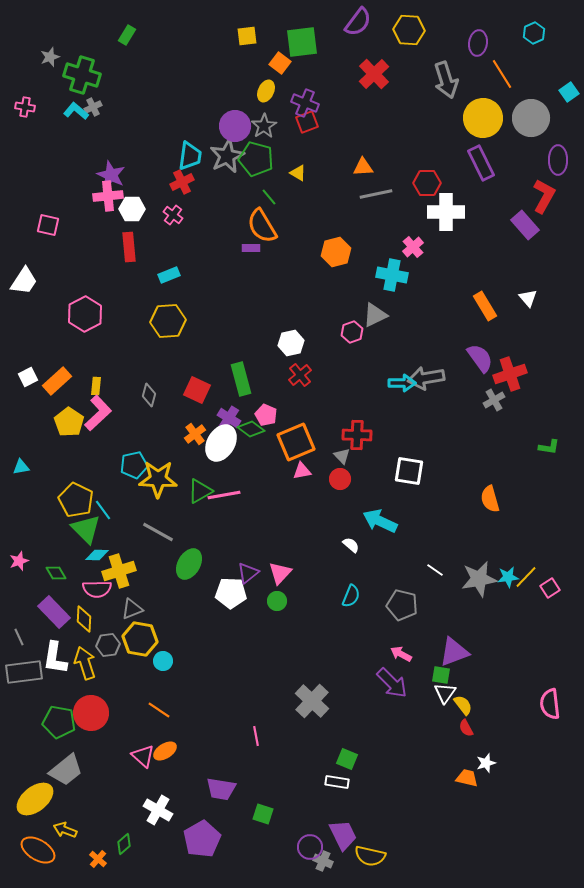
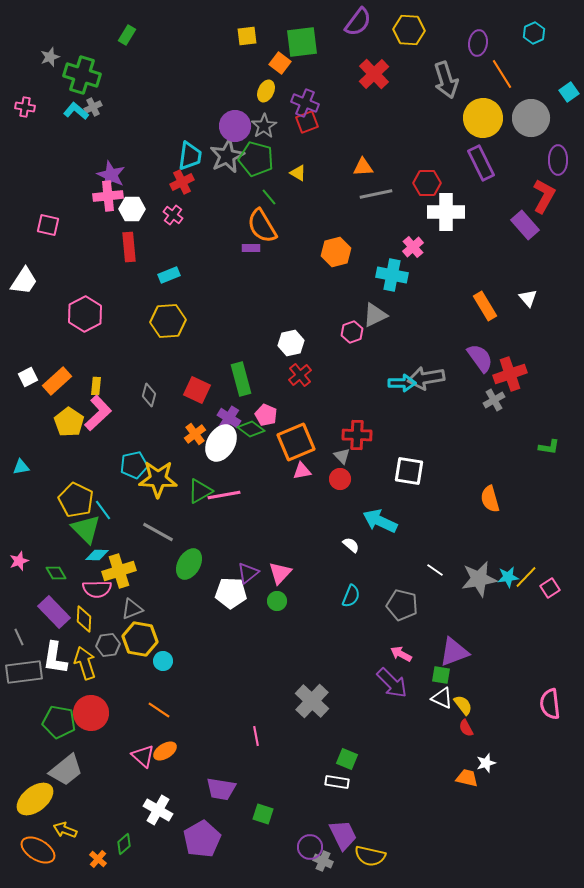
white triangle at (445, 693): moved 3 px left, 5 px down; rotated 40 degrees counterclockwise
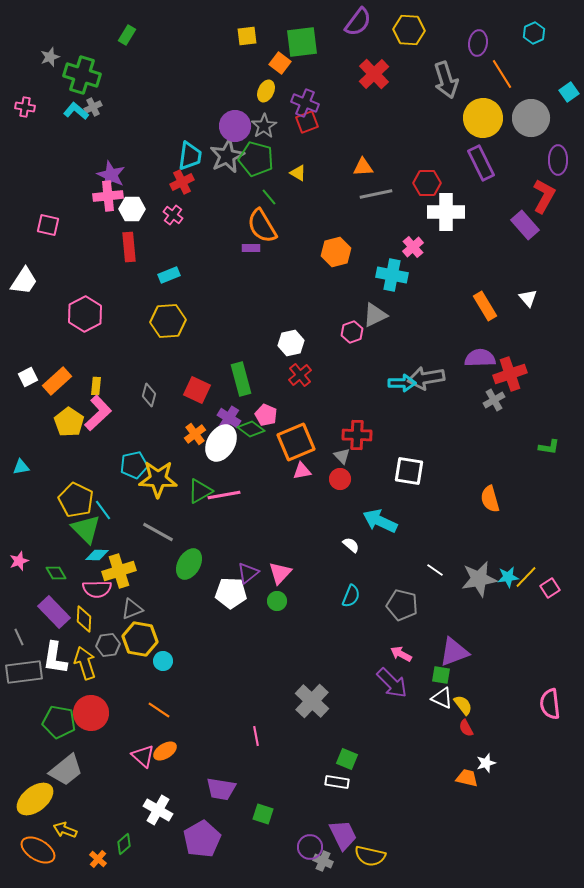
purple semicircle at (480, 358): rotated 56 degrees counterclockwise
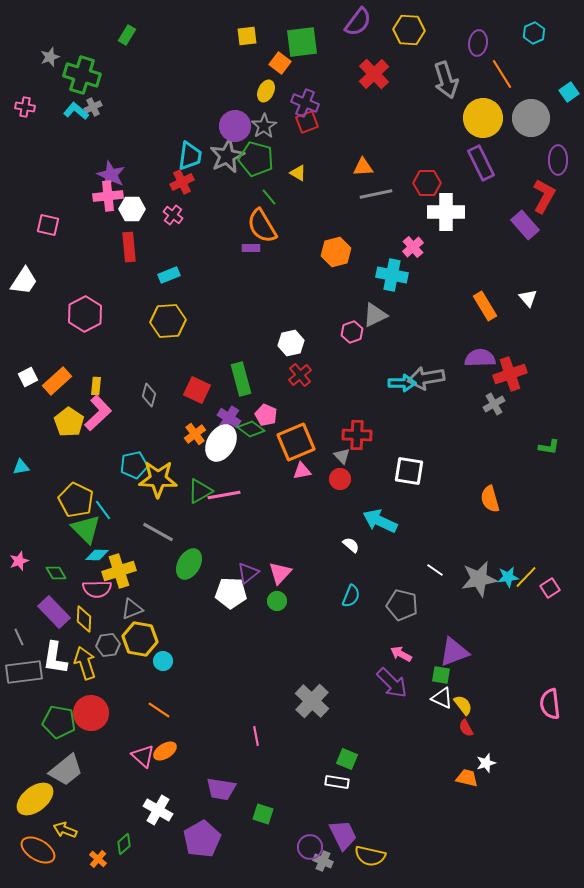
gray cross at (494, 400): moved 4 px down
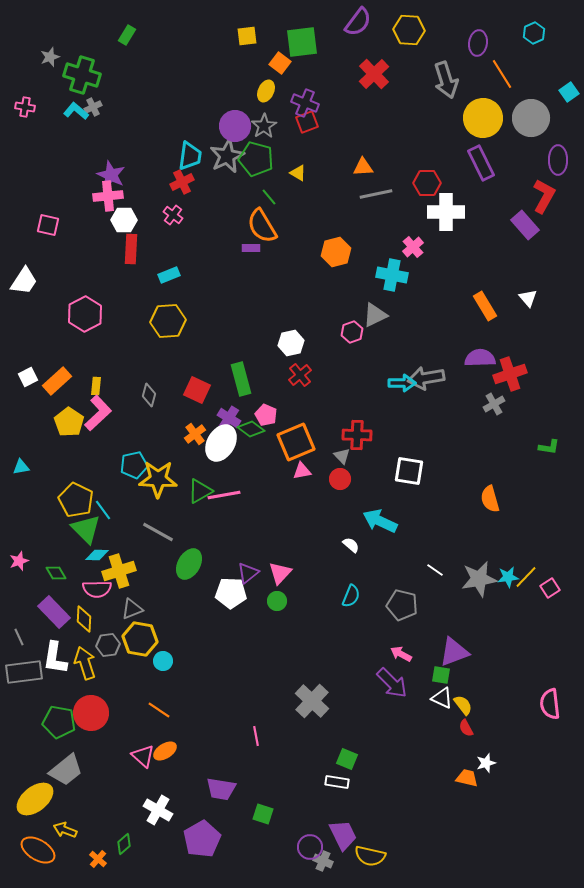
white hexagon at (132, 209): moved 8 px left, 11 px down
red rectangle at (129, 247): moved 2 px right, 2 px down; rotated 8 degrees clockwise
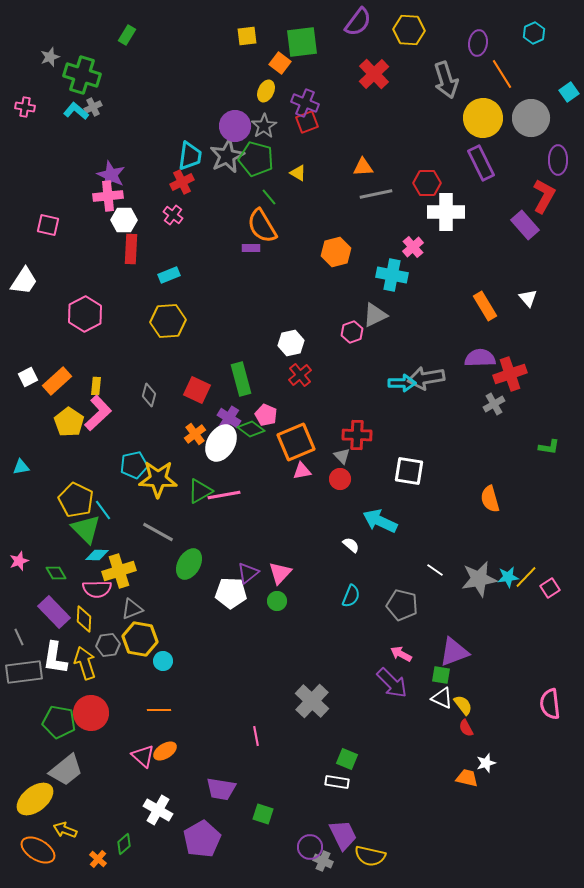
orange line at (159, 710): rotated 35 degrees counterclockwise
